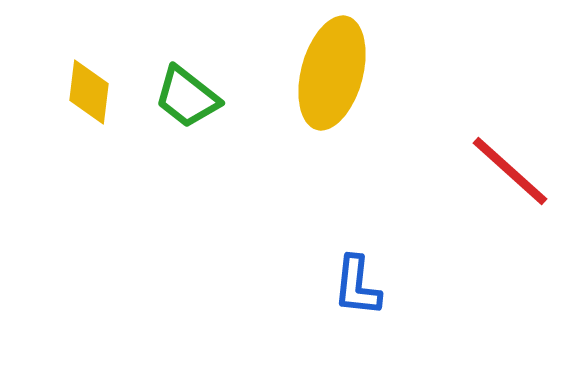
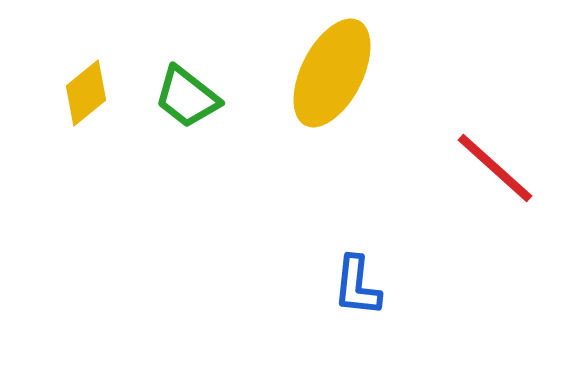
yellow ellipse: rotated 12 degrees clockwise
yellow diamond: moved 3 px left, 1 px down; rotated 44 degrees clockwise
red line: moved 15 px left, 3 px up
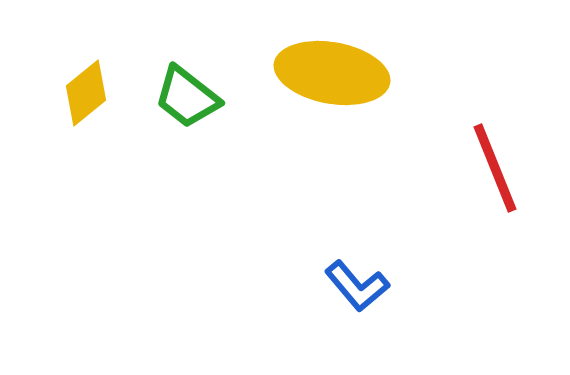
yellow ellipse: rotated 73 degrees clockwise
red line: rotated 26 degrees clockwise
blue L-shape: rotated 46 degrees counterclockwise
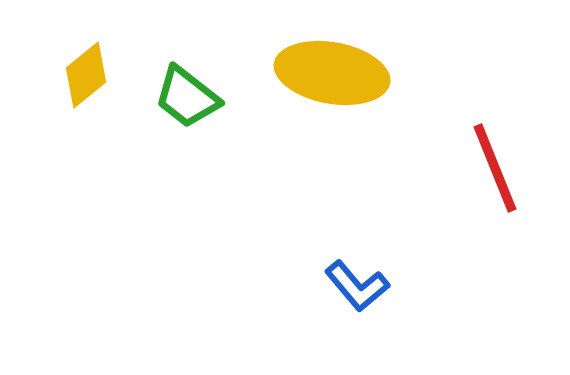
yellow diamond: moved 18 px up
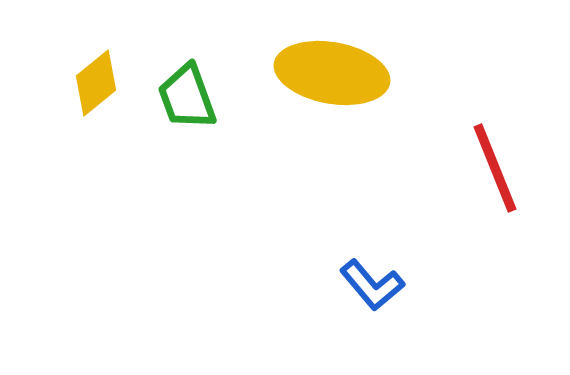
yellow diamond: moved 10 px right, 8 px down
green trapezoid: rotated 32 degrees clockwise
blue L-shape: moved 15 px right, 1 px up
